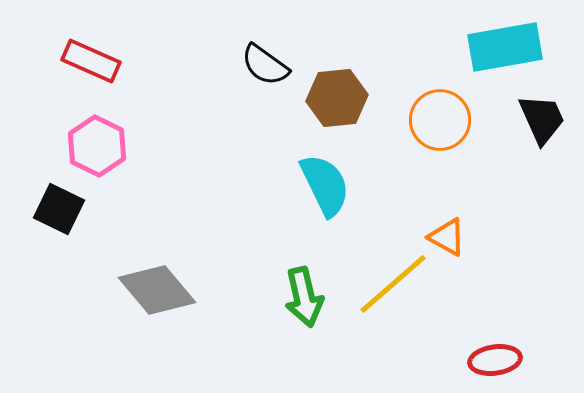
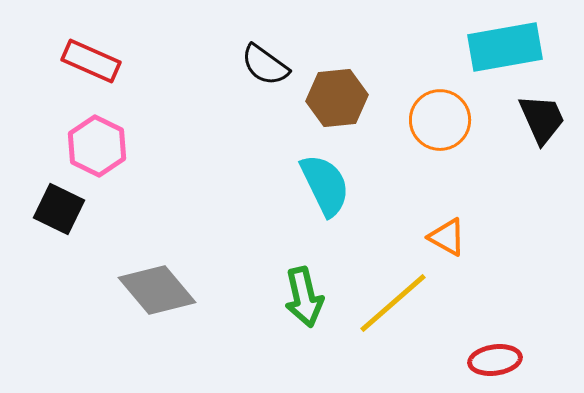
yellow line: moved 19 px down
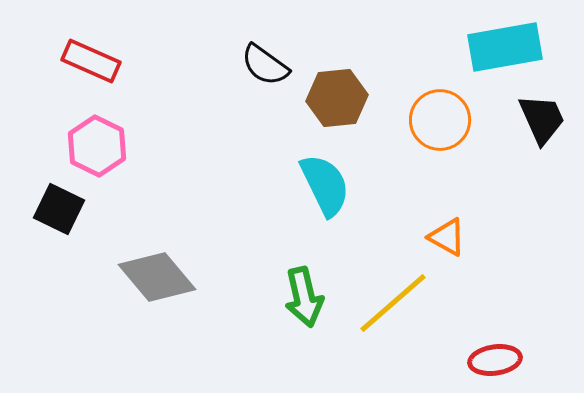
gray diamond: moved 13 px up
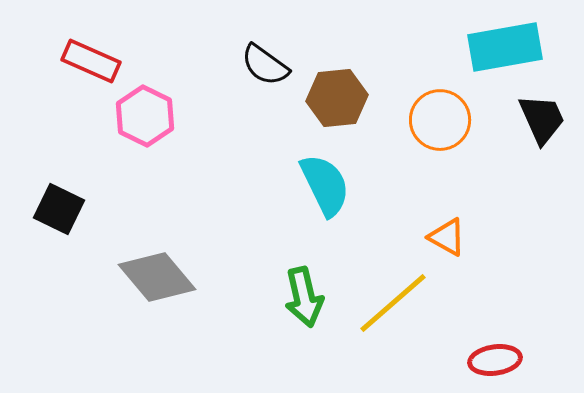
pink hexagon: moved 48 px right, 30 px up
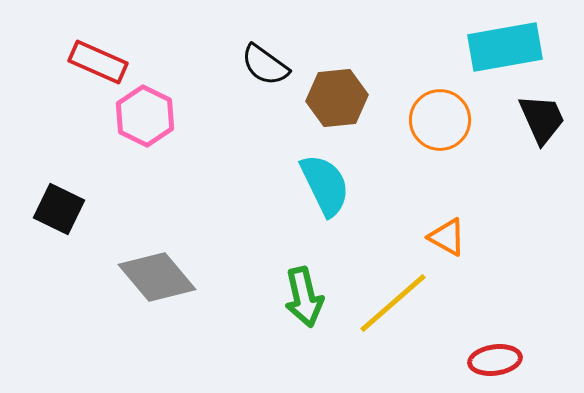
red rectangle: moved 7 px right, 1 px down
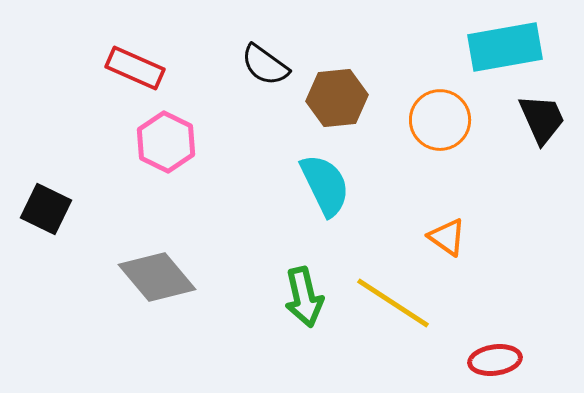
red rectangle: moved 37 px right, 6 px down
pink hexagon: moved 21 px right, 26 px down
black square: moved 13 px left
orange triangle: rotated 6 degrees clockwise
yellow line: rotated 74 degrees clockwise
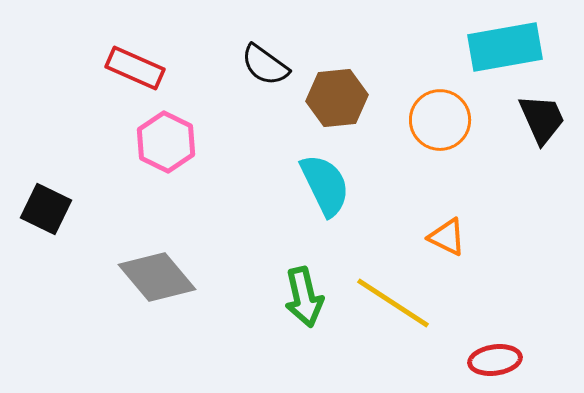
orange triangle: rotated 9 degrees counterclockwise
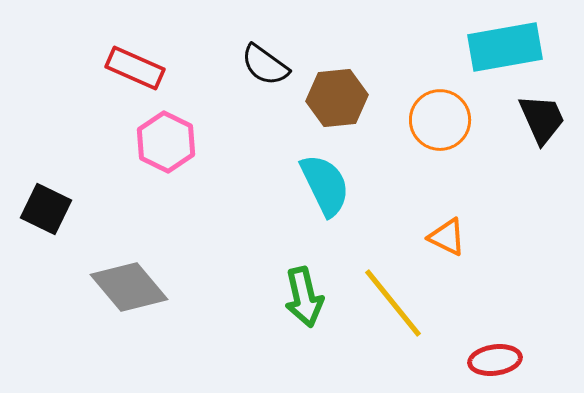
gray diamond: moved 28 px left, 10 px down
yellow line: rotated 18 degrees clockwise
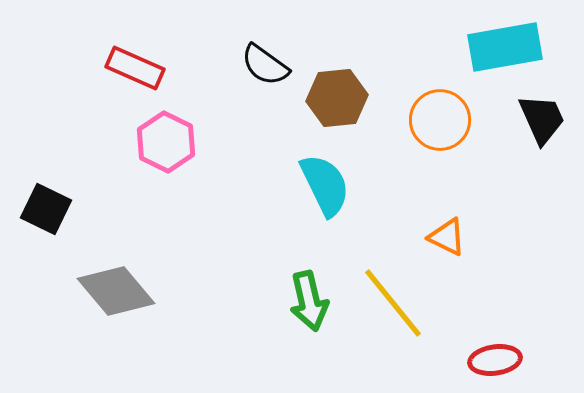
gray diamond: moved 13 px left, 4 px down
green arrow: moved 5 px right, 4 px down
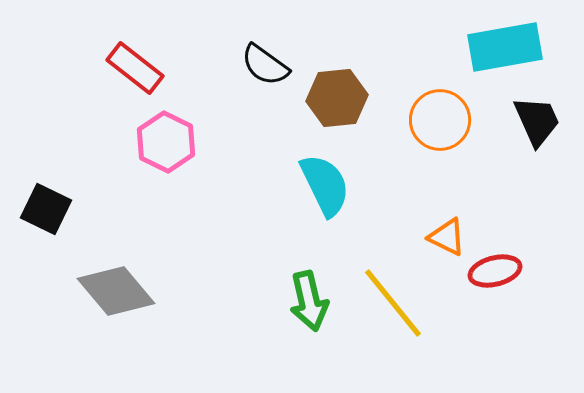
red rectangle: rotated 14 degrees clockwise
black trapezoid: moved 5 px left, 2 px down
red ellipse: moved 89 px up; rotated 6 degrees counterclockwise
